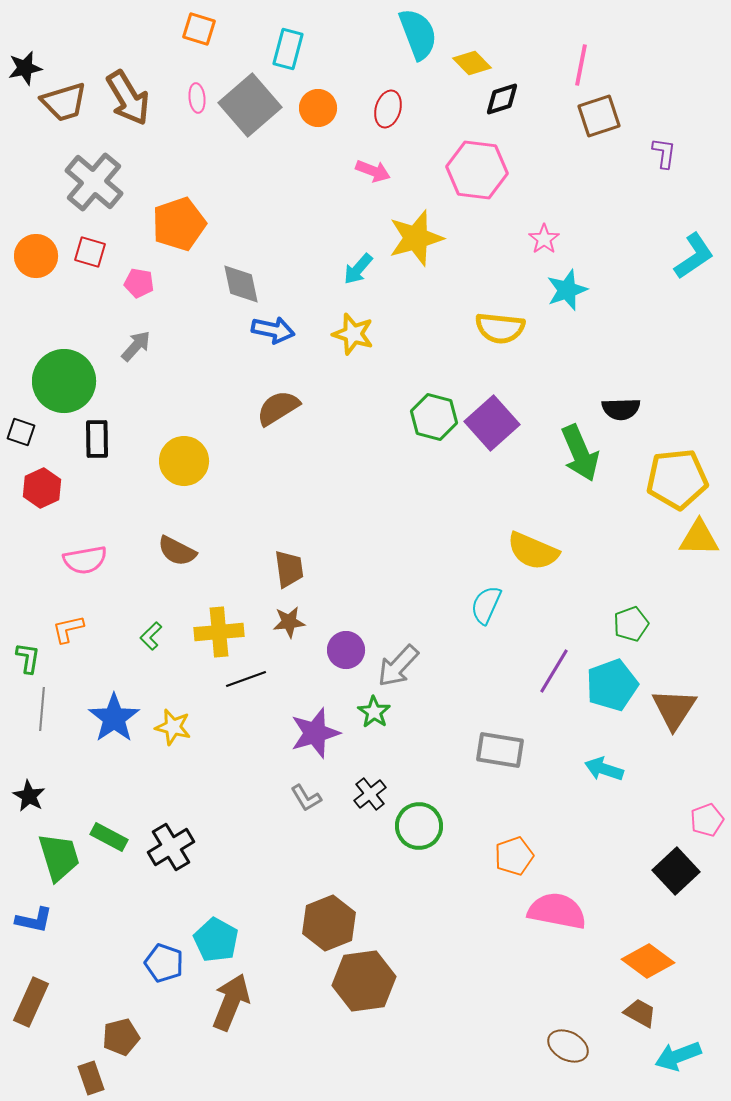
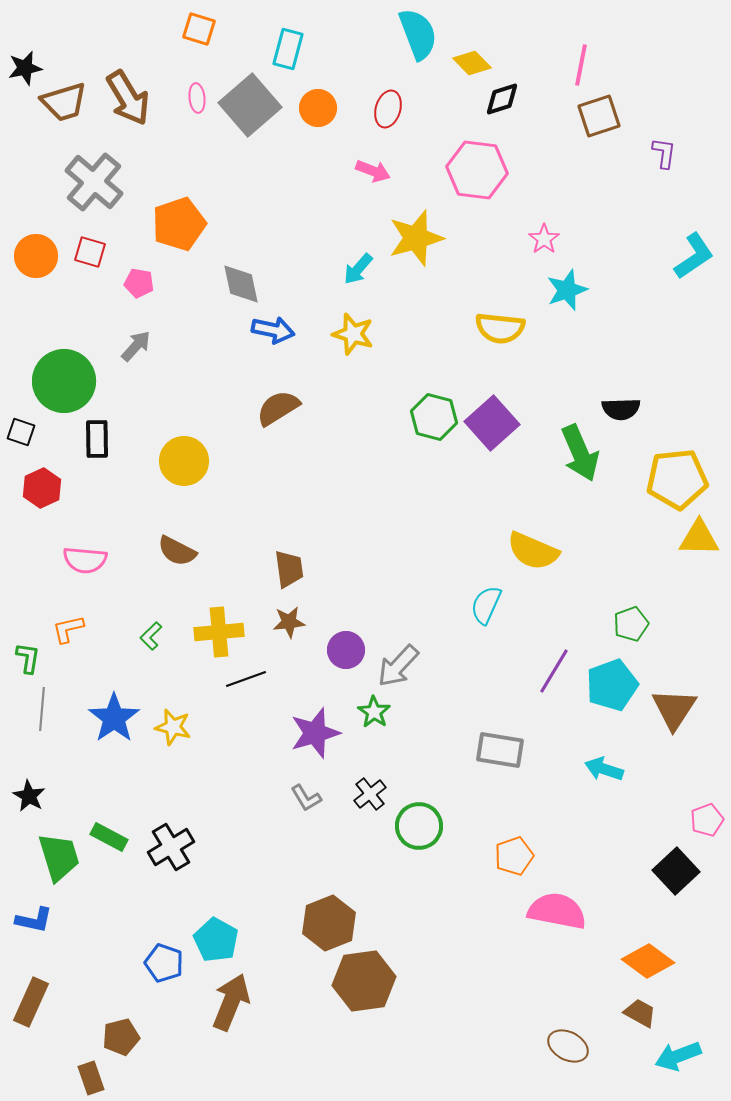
pink semicircle at (85, 560): rotated 15 degrees clockwise
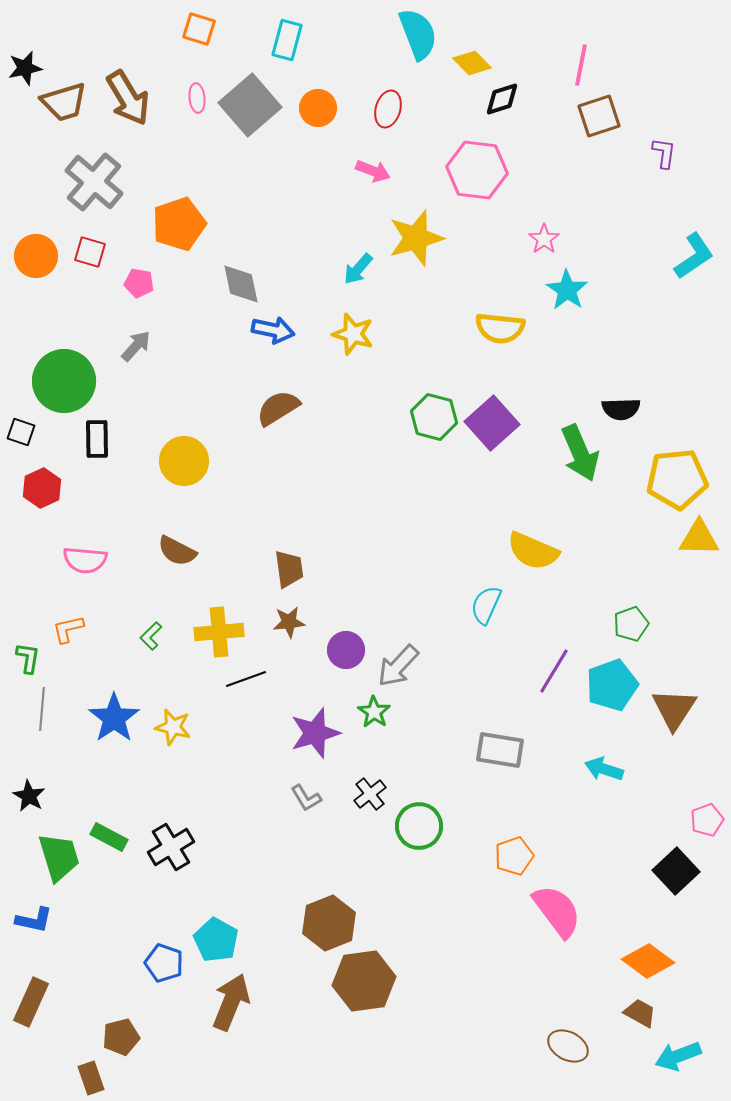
cyan rectangle at (288, 49): moved 1 px left, 9 px up
cyan star at (567, 290): rotated 18 degrees counterclockwise
pink semicircle at (557, 911): rotated 42 degrees clockwise
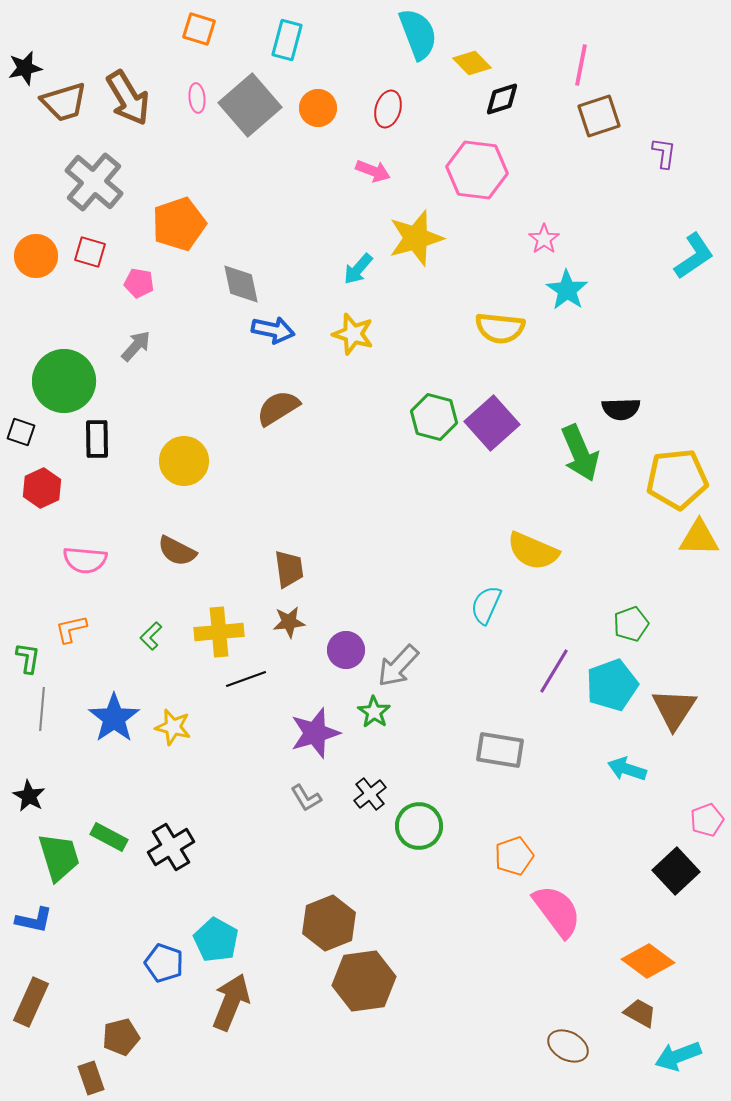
orange L-shape at (68, 629): moved 3 px right
cyan arrow at (604, 769): moved 23 px right
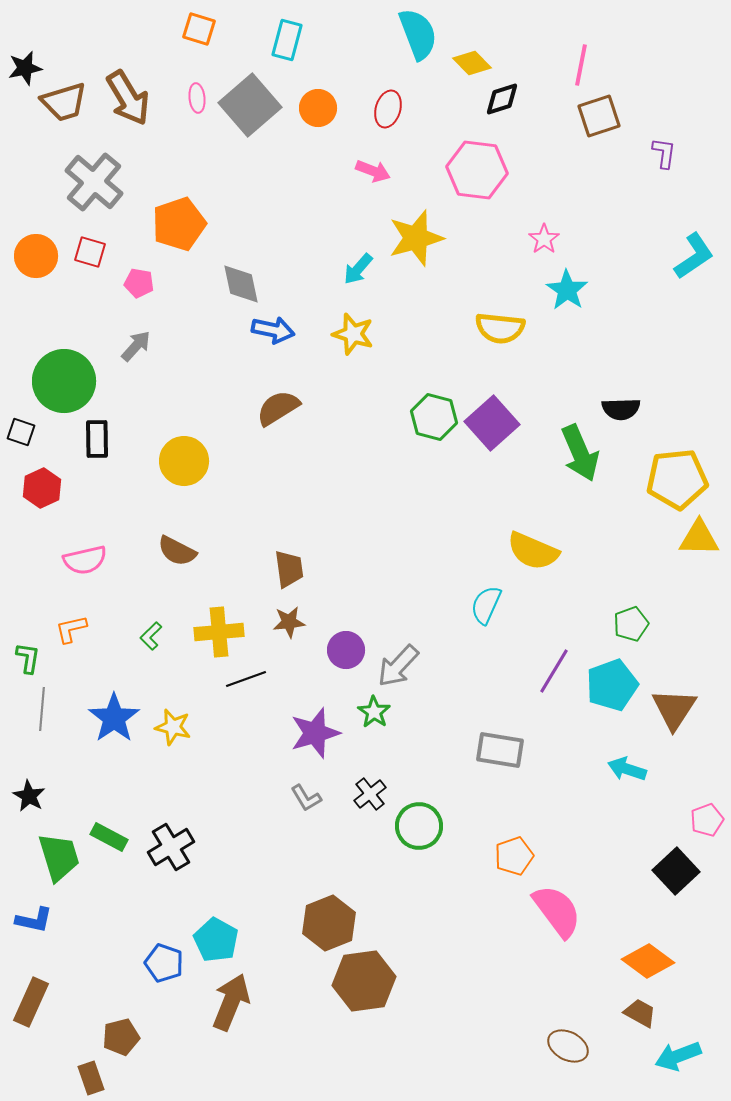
pink semicircle at (85, 560): rotated 18 degrees counterclockwise
